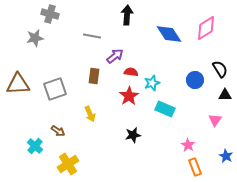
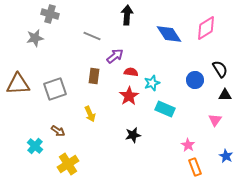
gray line: rotated 12 degrees clockwise
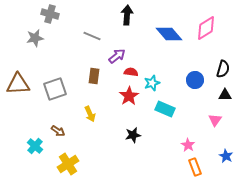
blue diamond: rotated 8 degrees counterclockwise
purple arrow: moved 2 px right
black semicircle: moved 3 px right; rotated 48 degrees clockwise
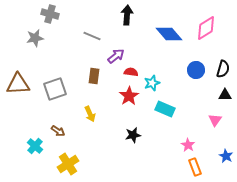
purple arrow: moved 1 px left
blue circle: moved 1 px right, 10 px up
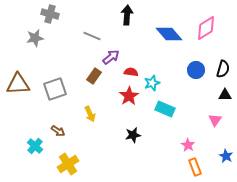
purple arrow: moved 5 px left, 1 px down
brown rectangle: rotated 28 degrees clockwise
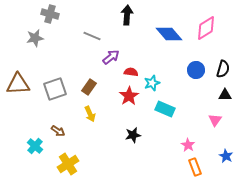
brown rectangle: moved 5 px left, 11 px down
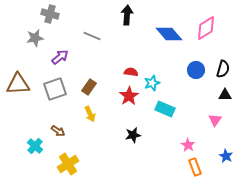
purple arrow: moved 51 px left
